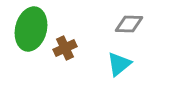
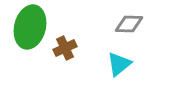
green ellipse: moved 1 px left, 2 px up
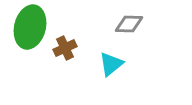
cyan triangle: moved 8 px left
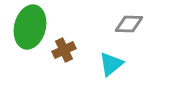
brown cross: moved 1 px left, 2 px down
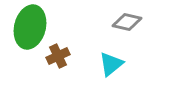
gray diamond: moved 2 px left, 2 px up; rotated 12 degrees clockwise
brown cross: moved 6 px left, 6 px down
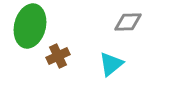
gray diamond: moved 1 px right; rotated 16 degrees counterclockwise
green ellipse: moved 1 px up
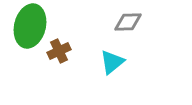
brown cross: moved 1 px right, 5 px up
cyan triangle: moved 1 px right, 2 px up
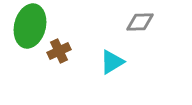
gray diamond: moved 12 px right
cyan triangle: rotated 8 degrees clockwise
